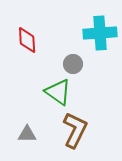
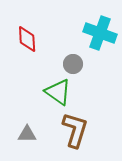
cyan cross: rotated 24 degrees clockwise
red diamond: moved 1 px up
brown L-shape: rotated 9 degrees counterclockwise
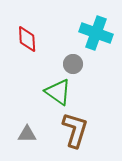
cyan cross: moved 4 px left
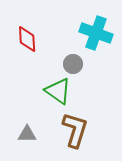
green triangle: moved 1 px up
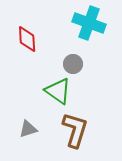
cyan cross: moved 7 px left, 10 px up
gray triangle: moved 1 px right, 5 px up; rotated 18 degrees counterclockwise
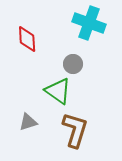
gray triangle: moved 7 px up
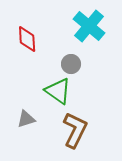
cyan cross: moved 3 px down; rotated 20 degrees clockwise
gray circle: moved 2 px left
gray triangle: moved 2 px left, 3 px up
brown L-shape: rotated 9 degrees clockwise
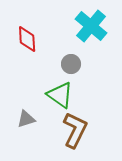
cyan cross: moved 2 px right
green triangle: moved 2 px right, 4 px down
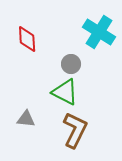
cyan cross: moved 8 px right, 6 px down; rotated 8 degrees counterclockwise
green triangle: moved 5 px right, 3 px up; rotated 8 degrees counterclockwise
gray triangle: rotated 24 degrees clockwise
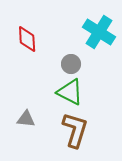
green triangle: moved 5 px right
brown L-shape: rotated 9 degrees counterclockwise
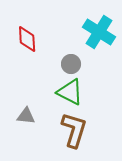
gray triangle: moved 3 px up
brown L-shape: moved 1 px left
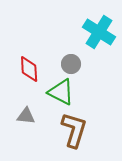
red diamond: moved 2 px right, 30 px down
green triangle: moved 9 px left
